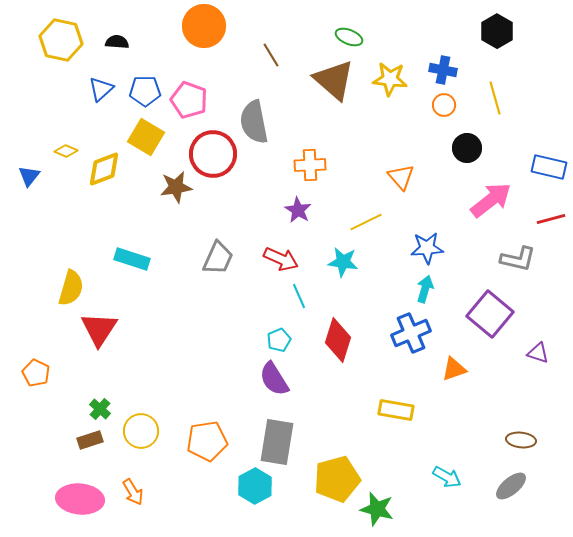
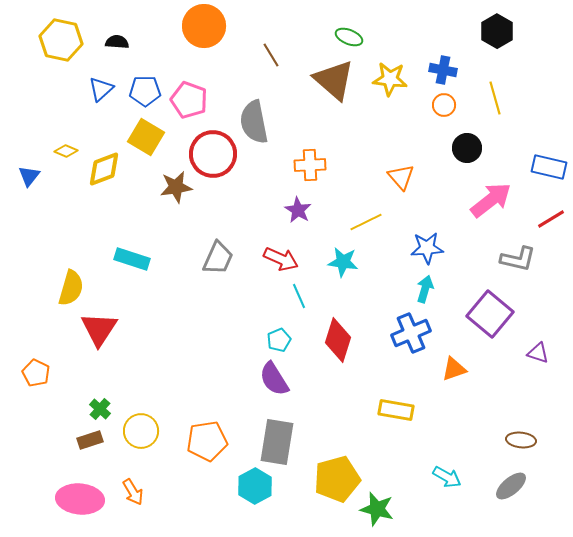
red line at (551, 219): rotated 16 degrees counterclockwise
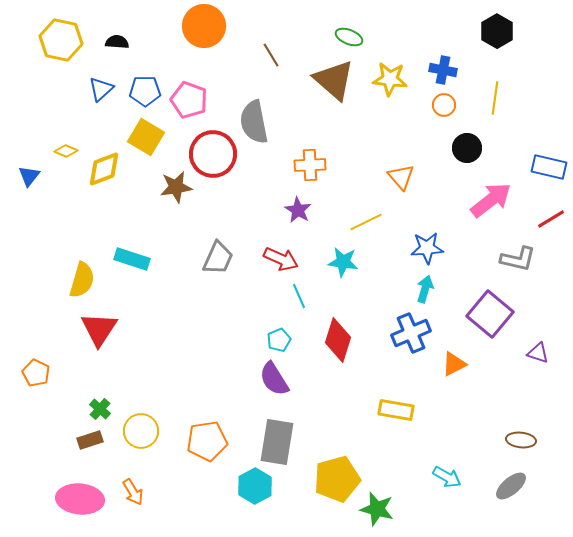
yellow line at (495, 98): rotated 24 degrees clockwise
yellow semicircle at (71, 288): moved 11 px right, 8 px up
orange triangle at (454, 369): moved 5 px up; rotated 8 degrees counterclockwise
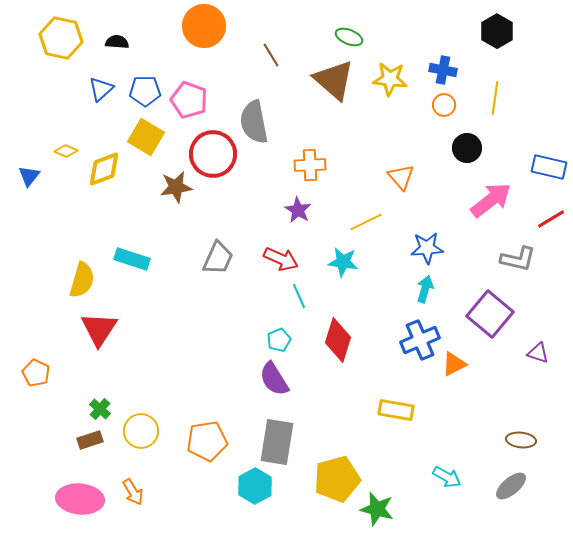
yellow hexagon at (61, 40): moved 2 px up
blue cross at (411, 333): moved 9 px right, 7 px down
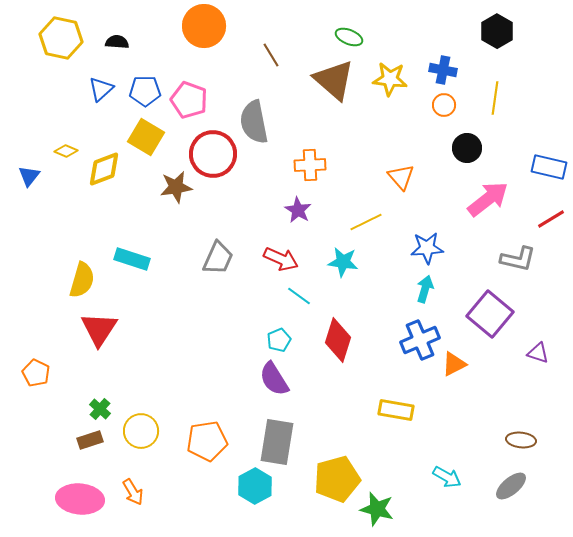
pink arrow at (491, 200): moved 3 px left, 1 px up
cyan line at (299, 296): rotated 30 degrees counterclockwise
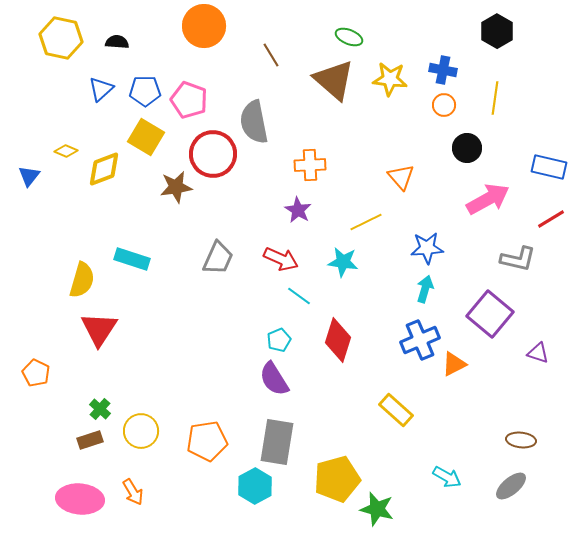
pink arrow at (488, 199): rotated 9 degrees clockwise
yellow rectangle at (396, 410): rotated 32 degrees clockwise
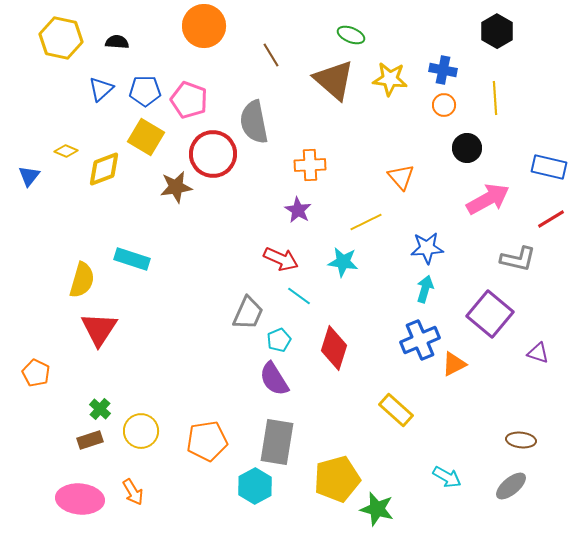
green ellipse at (349, 37): moved 2 px right, 2 px up
yellow line at (495, 98): rotated 12 degrees counterclockwise
gray trapezoid at (218, 258): moved 30 px right, 55 px down
red diamond at (338, 340): moved 4 px left, 8 px down
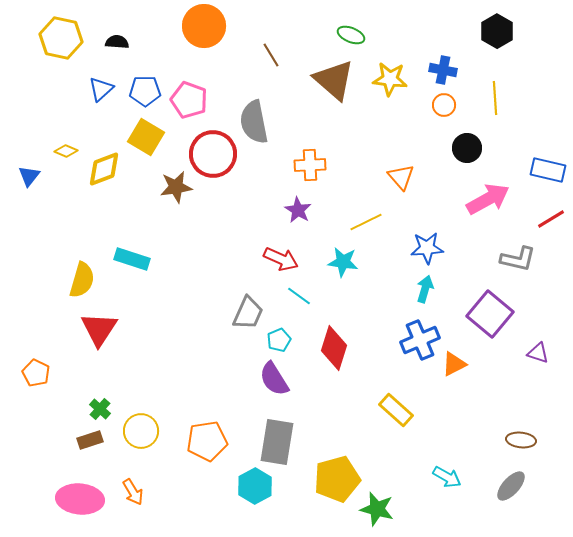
blue rectangle at (549, 167): moved 1 px left, 3 px down
gray ellipse at (511, 486): rotated 8 degrees counterclockwise
